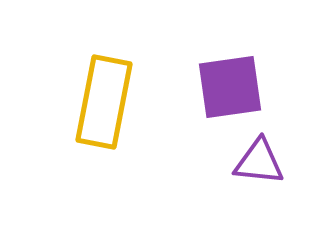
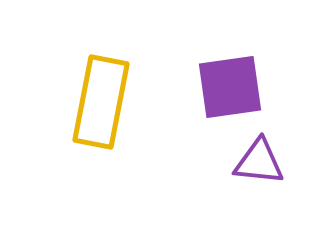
yellow rectangle: moved 3 px left
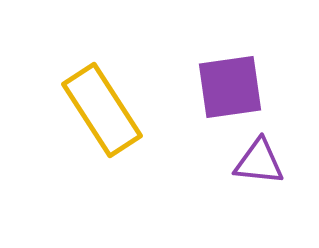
yellow rectangle: moved 1 px right, 8 px down; rotated 44 degrees counterclockwise
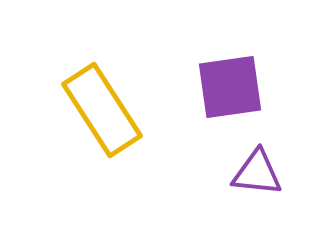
purple triangle: moved 2 px left, 11 px down
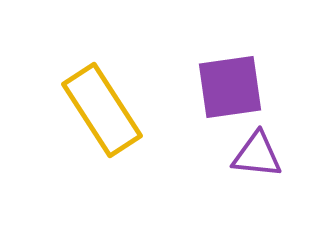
purple triangle: moved 18 px up
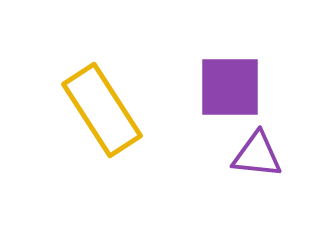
purple square: rotated 8 degrees clockwise
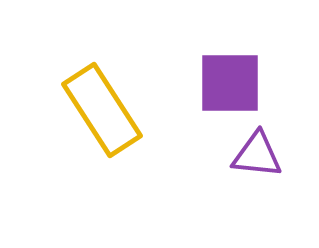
purple square: moved 4 px up
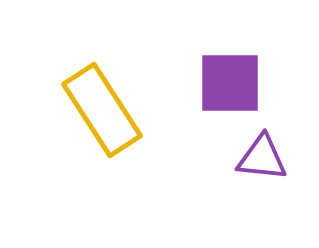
purple triangle: moved 5 px right, 3 px down
